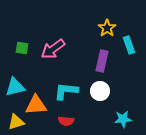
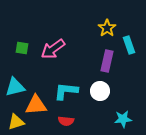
purple rectangle: moved 5 px right
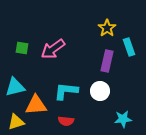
cyan rectangle: moved 2 px down
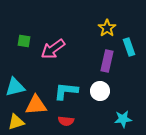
green square: moved 2 px right, 7 px up
